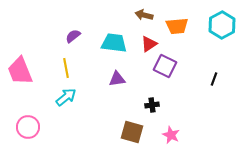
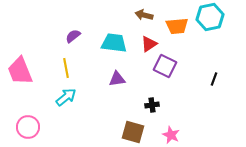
cyan hexagon: moved 12 px left, 8 px up; rotated 16 degrees clockwise
brown square: moved 1 px right
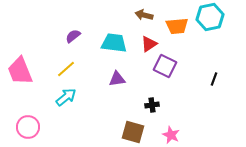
yellow line: moved 1 px down; rotated 60 degrees clockwise
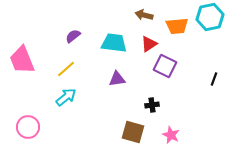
pink trapezoid: moved 2 px right, 11 px up
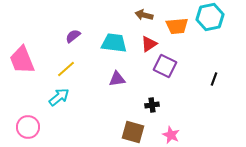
cyan arrow: moved 7 px left
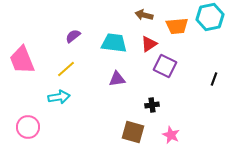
cyan arrow: rotated 30 degrees clockwise
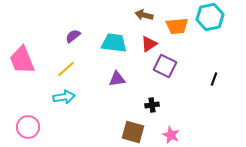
cyan arrow: moved 5 px right
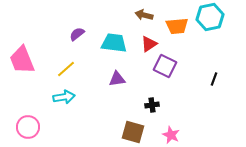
purple semicircle: moved 4 px right, 2 px up
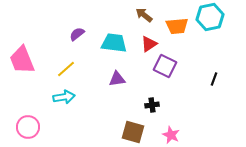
brown arrow: rotated 24 degrees clockwise
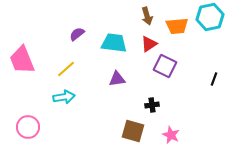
brown arrow: moved 3 px right, 1 px down; rotated 144 degrees counterclockwise
brown square: moved 1 px up
